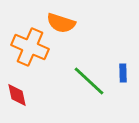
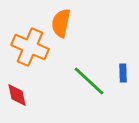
orange semicircle: rotated 84 degrees clockwise
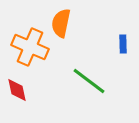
blue rectangle: moved 29 px up
green line: rotated 6 degrees counterclockwise
red diamond: moved 5 px up
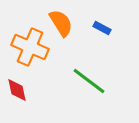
orange semicircle: rotated 136 degrees clockwise
blue rectangle: moved 21 px left, 16 px up; rotated 60 degrees counterclockwise
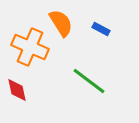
blue rectangle: moved 1 px left, 1 px down
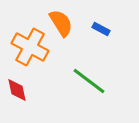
orange cross: rotated 6 degrees clockwise
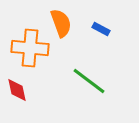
orange semicircle: rotated 12 degrees clockwise
orange cross: moved 1 px down; rotated 24 degrees counterclockwise
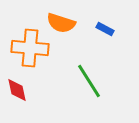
orange semicircle: rotated 128 degrees clockwise
blue rectangle: moved 4 px right
green line: rotated 21 degrees clockwise
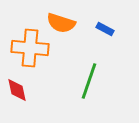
green line: rotated 51 degrees clockwise
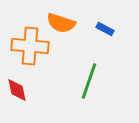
orange cross: moved 2 px up
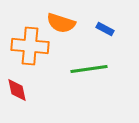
green line: moved 12 px up; rotated 63 degrees clockwise
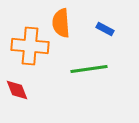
orange semicircle: rotated 68 degrees clockwise
red diamond: rotated 10 degrees counterclockwise
